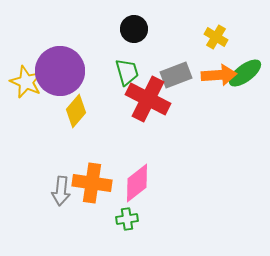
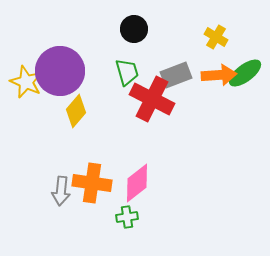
red cross: moved 4 px right
green cross: moved 2 px up
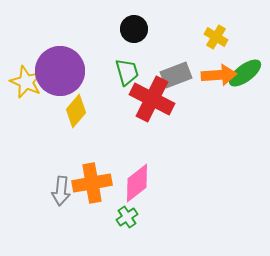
orange cross: rotated 18 degrees counterclockwise
green cross: rotated 25 degrees counterclockwise
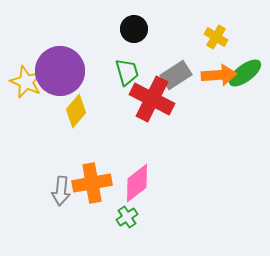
gray rectangle: rotated 12 degrees counterclockwise
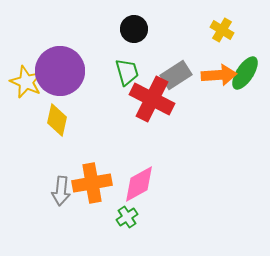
yellow cross: moved 6 px right, 7 px up
green ellipse: rotated 20 degrees counterclockwise
yellow diamond: moved 19 px left, 9 px down; rotated 28 degrees counterclockwise
pink diamond: moved 2 px right, 1 px down; rotated 9 degrees clockwise
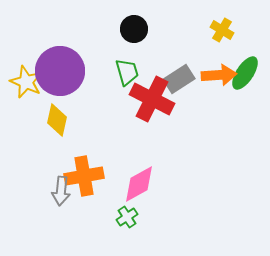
gray rectangle: moved 3 px right, 4 px down
orange cross: moved 8 px left, 7 px up
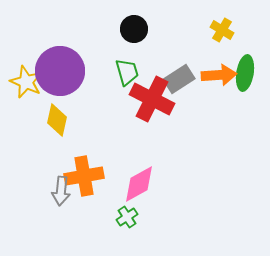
green ellipse: rotated 24 degrees counterclockwise
